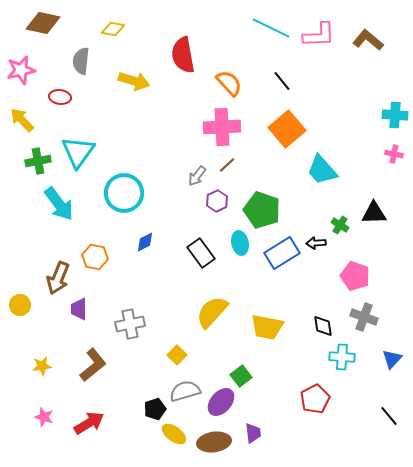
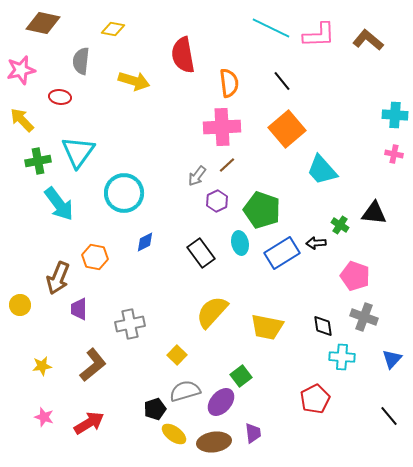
orange semicircle at (229, 83): rotated 36 degrees clockwise
black triangle at (374, 213): rotated 8 degrees clockwise
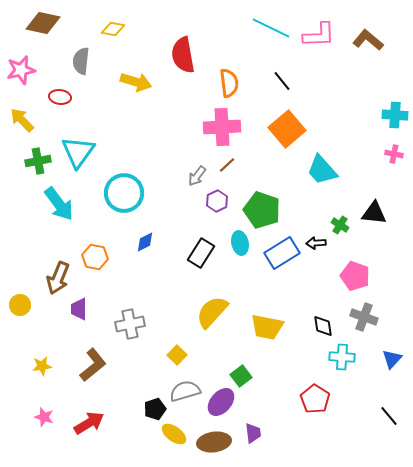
yellow arrow at (134, 81): moved 2 px right, 1 px down
black rectangle at (201, 253): rotated 68 degrees clockwise
red pentagon at (315, 399): rotated 12 degrees counterclockwise
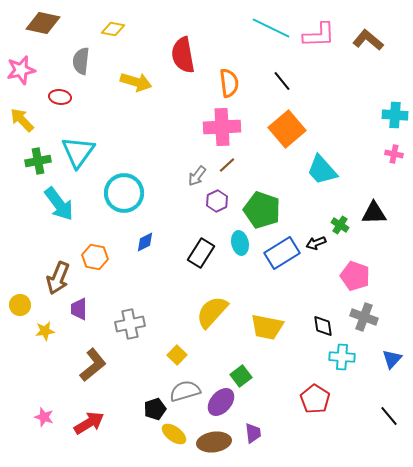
black triangle at (374, 213): rotated 8 degrees counterclockwise
black arrow at (316, 243): rotated 18 degrees counterclockwise
yellow star at (42, 366): moved 3 px right, 35 px up
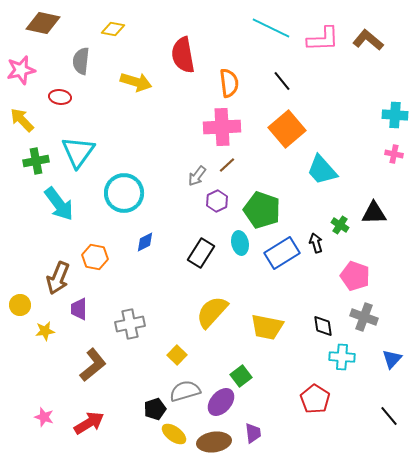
pink L-shape at (319, 35): moved 4 px right, 4 px down
green cross at (38, 161): moved 2 px left
black arrow at (316, 243): rotated 96 degrees clockwise
